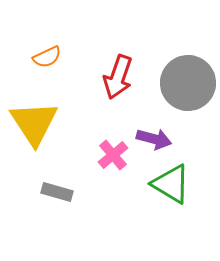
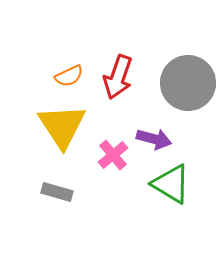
orange semicircle: moved 22 px right, 19 px down
yellow triangle: moved 28 px right, 3 px down
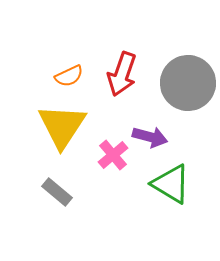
red arrow: moved 4 px right, 3 px up
yellow triangle: rotated 6 degrees clockwise
purple arrow: moved 4 px left, 2 px up
gray rectangle: rotated 24 degrees clockwise
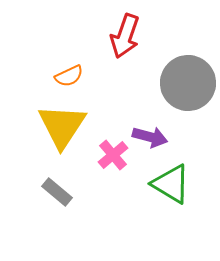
red arrow: moved 3 px right, 38 px up
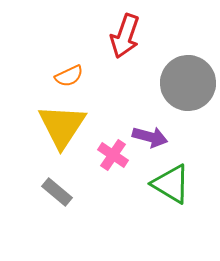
pink cross: rotated 16 degrees counterclockwise
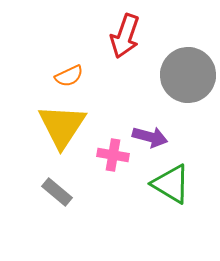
gray circle: moved 8 px up
pink cross: rotated 24 degrees counterclockwise
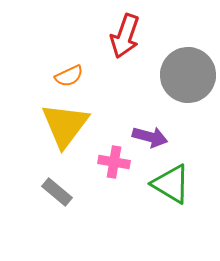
yellow triangle: moved 3 px right, 1 px up; rotated 4 degrees clockwise
pink cross: moved 1 px right, 7 px down
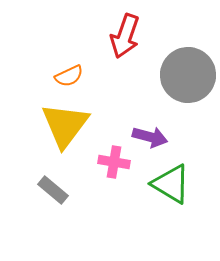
gray rectangle: moved 4 px left, 2 px up
